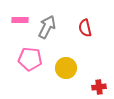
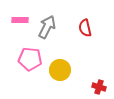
yellow circle: moved 6 px left, 2 px down
red cross: rotated 24 degrees clockwise
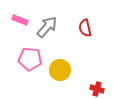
pink rectangle: rotated 21 degrees clockwise
gray arrow: rotated 15 degrees clockwise
red cross: moved 2 px left, 2 px down
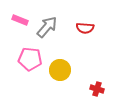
red semicircle: rotated 72 degrees counterclockwise
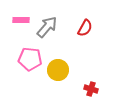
pink rectangle: moved 1 px right; rotated 21 degrees counterclockwise
red semicircle: rotated 66 degrees counterclockwise
yellow circle: moved 2 px left
red cross: moved 6 px left
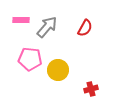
red cross: rotated 32 degrees counterclockwise
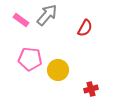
pink rectangle: rotated 35 degrees clockwise
gray arrow: moved 12 px up
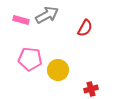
gray arrow: rotated 20 degrees clockwise
pink rectangle: rotated 21 degrees counterclockwise
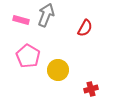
gray arrow: moved 1 px left; rotated 40 degrees counterclockwise
pink pentagon: moved 2 px left, 3 px up; rotated 25 degrees clockwise
